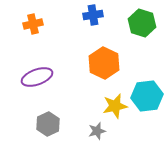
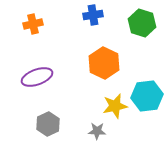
gray star: rotated 18 degrees clockwise
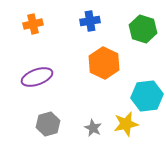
blue cross: moved 3 px left, 6 px down
green hexagon: moved 1 px right, 6 px down
yellow star: moved 11 px right, 18 px down
gray hexagon: rotated 10 degrees clockwise
gray star: moved 4 px left, 3 px up; rotated 24 degrees clockwise
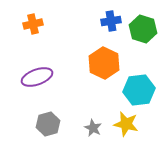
blue cross: moved 21 px right
cyan hexagon: moved 8 px left, 6 px up
yellow star: rotated 25 degrees clockwise
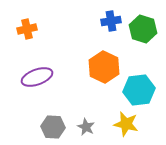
orange cross: moved 6 px left, 5 px down
orange hexagon: moved 4 px down
gray hexagon: moved 5 px right, 3 px down; rotated 20 degrees clockwise
gray star: moved 7 px left, 1 px up
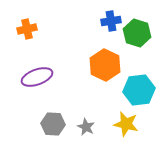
green hexagon: moved 6 px left, 4 px down
orange hexagon: moved 1 px right, 2 px up
gray hexagon: moved 3 px up
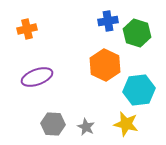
blue cross: moved 3 px left
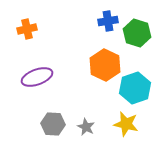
cyan hexagon: moved 4 px left, 2 px up; rotated 12 degrees counterclockwise
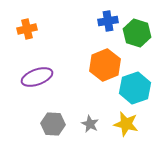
orange hexagon: rotated 12 degrees clockwise
gray star: moved 4 px right, 3 px up
